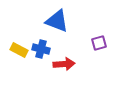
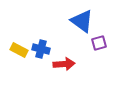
blue triangle: moved 25 px right; rotated 15 degrees clockwise
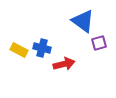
blue triangle: moved 1 px right
blue cross: moved 1 px right, 1 px up
red arrow: rotated 10 degrees counterclockwise
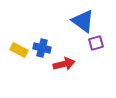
purple square: moved 3 px left
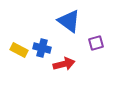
blue triangle: moved 14 px left
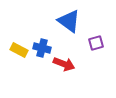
red arrow: rotated 35 degrees clockwise
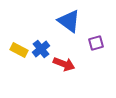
blue cross: moved 1 px left, 1 px down; rotated 36 degrees clockwise
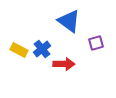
blue cross: moved 1 px right
red arrow: rotated 20 degrees counterclockwise
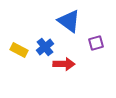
blue cross: moved 3 px right, 2 px up
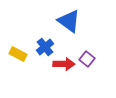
purple square: moved 9 px left, 16 px down; rotated 35 degrees counterclockwise
yellow rectangle: moved 1 px left, 4 px down
